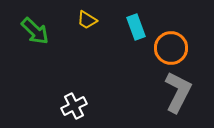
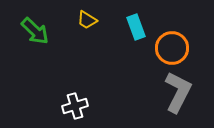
orange circle: moved 1 px right
white cross: moved 1 px right; rotated 10 degrees clockwise
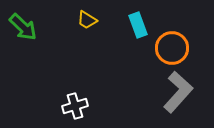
cyan rectangle: moved 2 px right, 2 px up
green arrow: moved 12 px left, 4 px up
gray L-shape: rotated 15 degrees clockwise
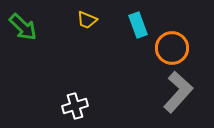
yellow trapezoid: rotated 10 degrees counterclockwise
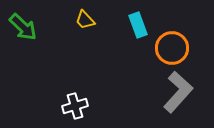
yellow trapezoid: moved 2 px left; rotated 25 degrees clockwise
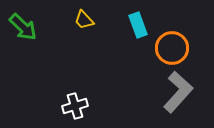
yellow trapezoid: moved 1 px left
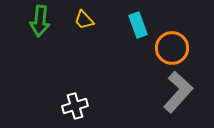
green arrow: moved 17 px right, 6 px up; rotated 52 degrees clockwise
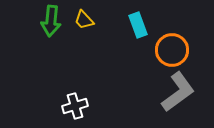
green arrow: moved 11 px right
orange circle: moved 2 px down
gray L-shape: rotated 12 degrees clockwise
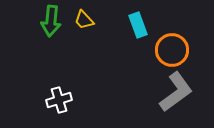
gray L-shape: moved 2 px left
white cross: moved 16 px left, 6 px up
